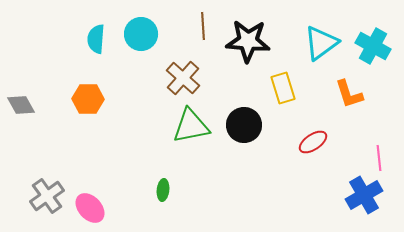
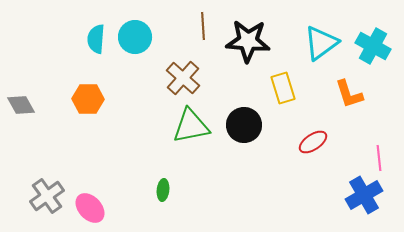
cyan circle: moved 6 px left, 3 px down
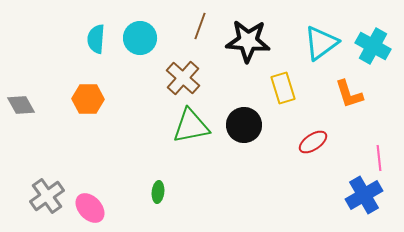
brown line: moved 3 px left; rotated 24 degrees clockwise
cyan circle: moved 5 px right, 1 px down
green ellipse: moved 5 px left, 2 px down
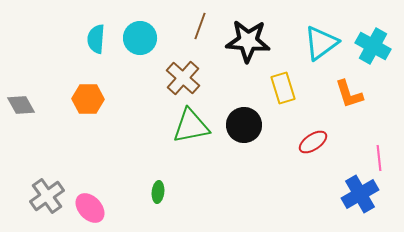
blue cross: moved 4 px left, 1 px up
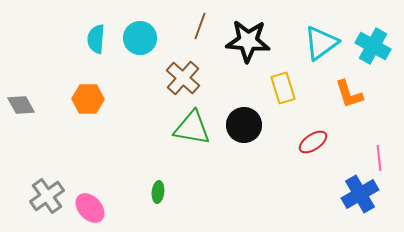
green triangle: moved 1 px right, 2 px down; rotated 21 degrees clockwise
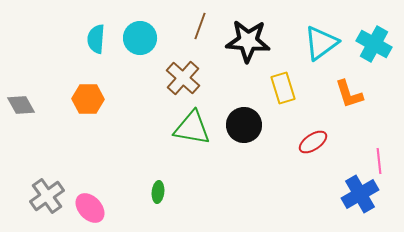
cyan cross: moved 1 px right, 2 px up
pink line: moved 3 px down
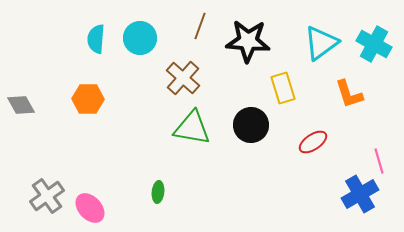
black circle: moved 7 px right
pink line: rotated 10 degrees counterclockwise
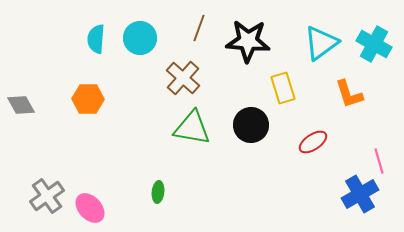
brown line: moved 1 px left, 2 px down
